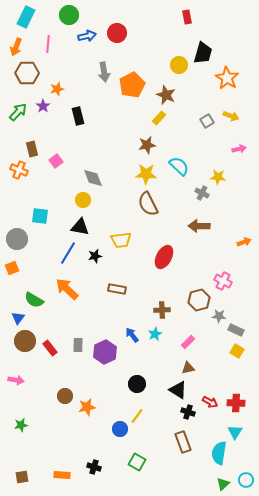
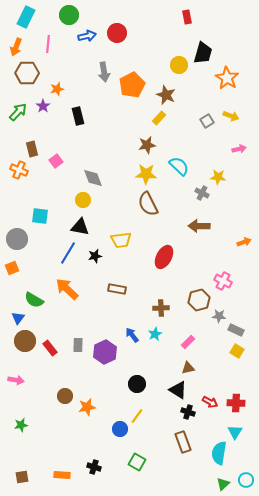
brown cross at (162, 310): moved 1 px left, 2 px up
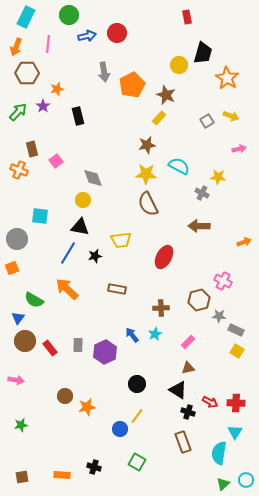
cyan semicircle at (179, 166): rotated 15 degrees counterclockwise
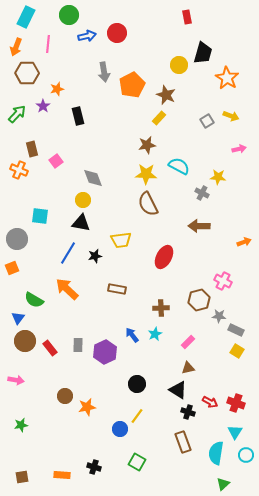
green arrow at (18, 112): moved 1 px left, 2 px down
black triangle at (80, 227): moved 1 px right, 4 px up
red cross at (236, 403): rotated 18 degrees clockwise
cyan semicircle at (219, 453): moved 3 px left
cyan circle at (246, 480): moved 25 px up
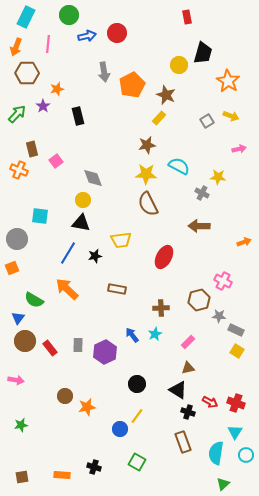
orange star at (227, 78): moved 1 px right, 3 px down
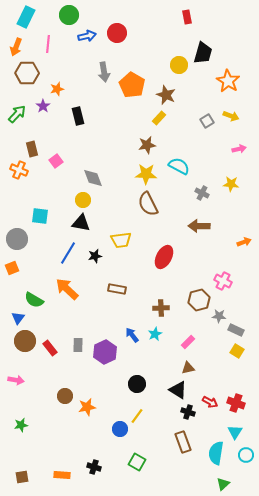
orange pentagon at (132, 85): rotated 15 degrees counterclockwise
yellow star at (218, 177): moved 13 px right, 7 px down
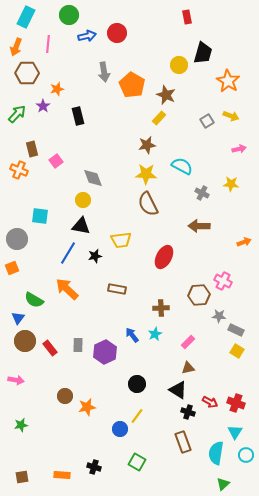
cyan semicircle at (179, 166): moved 3 px right
black triangle at (81, 223): moved 3 px down
brown hexagon at (199, 300): moved 5 px up; rotated 10 degrees clockwise
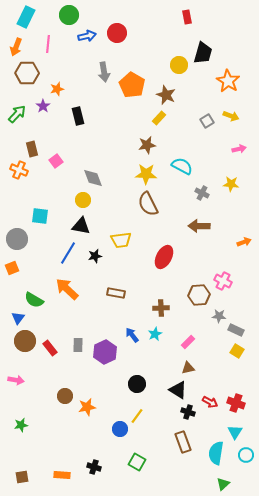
brown rectangle at (117, 289): moved 1 px left, 4 px down
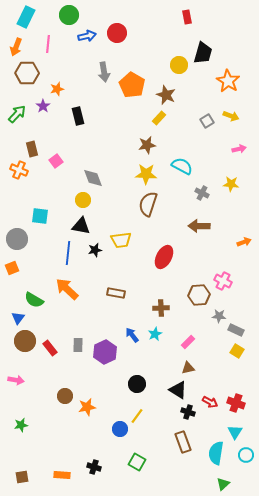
brown semicircle at (148, 204): rotated 45 degrees clockwise
blue line at (68, 253): rotated 25 degrees counterclockwise
black star at (95, 256): moved 6 px up
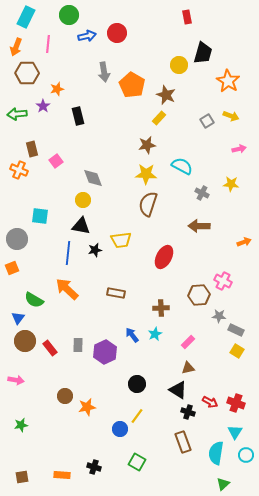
green arrow at (17, 114): rotated 138 degrees counterclockwise
